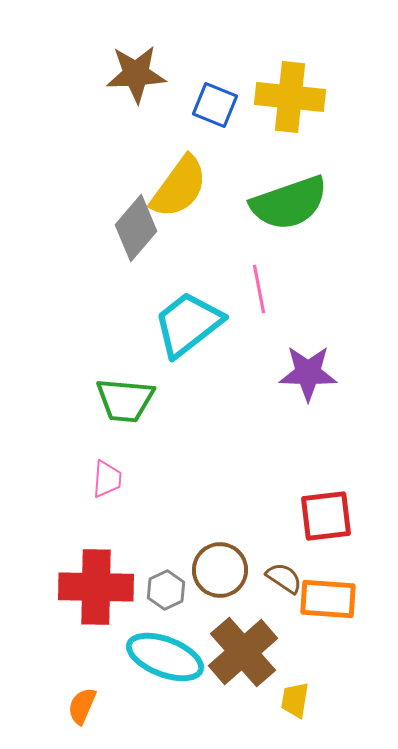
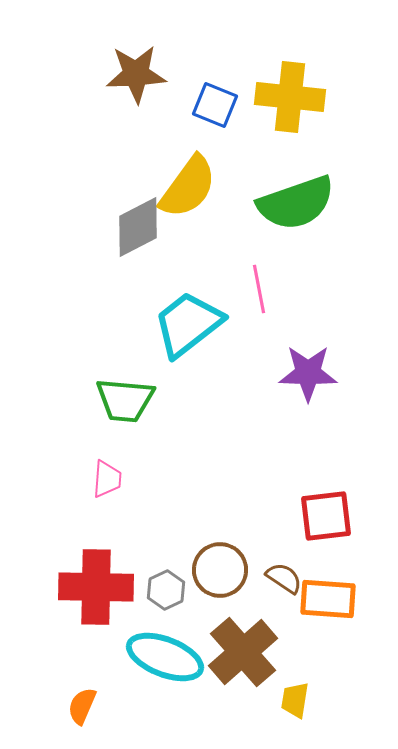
yellow semicircle: moved 9 px right
green semicircle: moved 7 px right
gray diamond: moved 2 px right, 1 px up; rotated 22 degrees clockwise
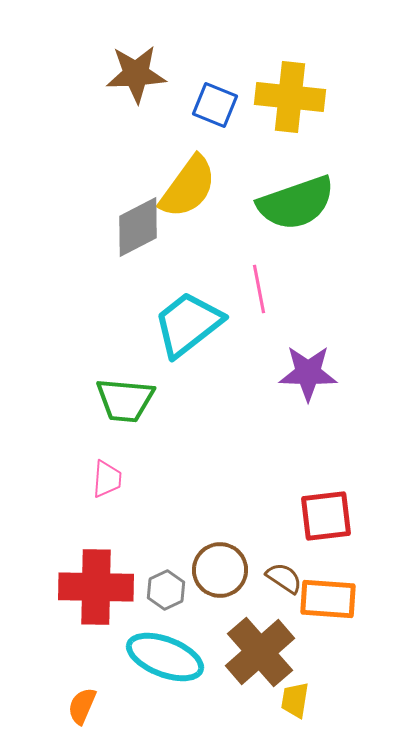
brown cross: moved 17 px right
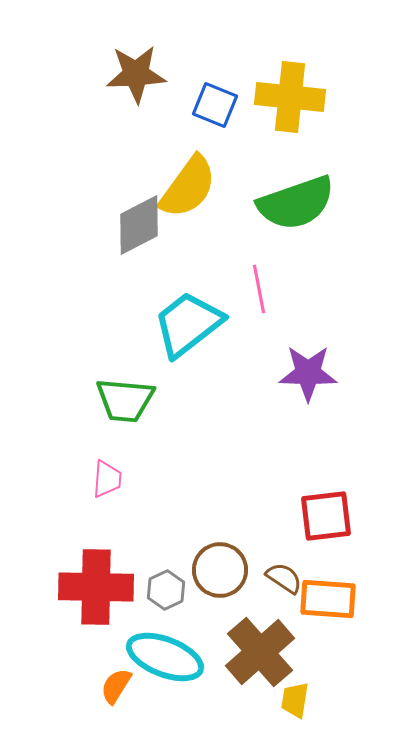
gray diamond: moved 1 px right, 2 px up
orange semicircle: moved 34 px right, 20 px up; rotated 9 degrees clockwise
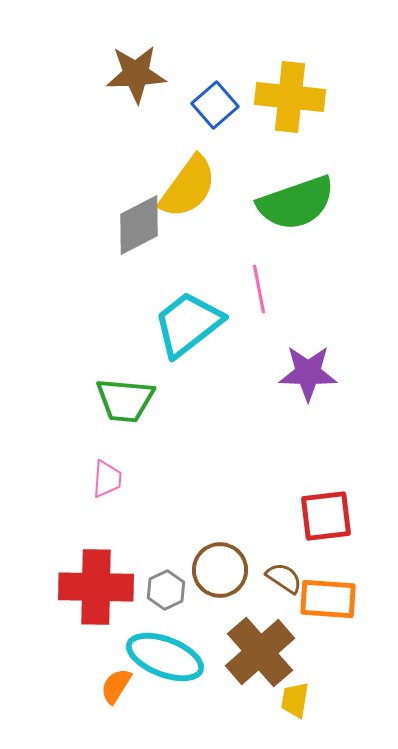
blue square: rotated 27 degrees clockwise
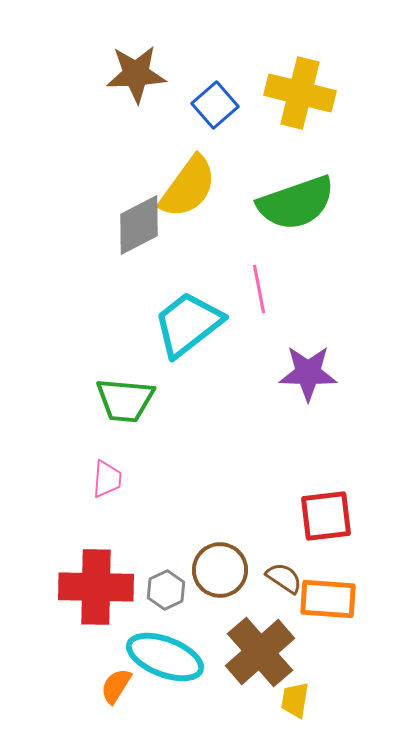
yellow cross: moved 10 px right, 4 px up; rotated 8 degrees clockwise
